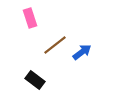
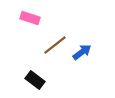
pink rectangle: rotated 54 degrees counterclockwise
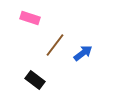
brown line: rotated 15 degrees counterclockwise
blue arrow: moved 1 px right, 1 px down
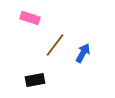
blue arrow: rotated 24 degrees counterclockwise
black rectangle: rotated 48 degrees counterclockwise
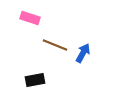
brown line: rotated 75 degrees clockwise
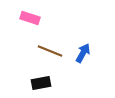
brown line: moved 5 px left, 6 px down
black rectangle: moved 6 px right, 3 px down
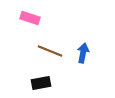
blue arrow: rotated 18 degrees counterclockwise
